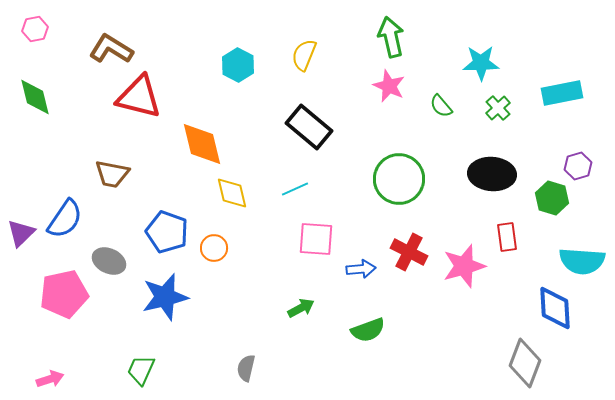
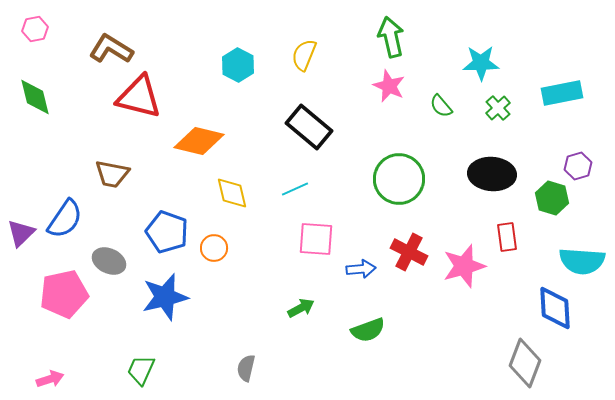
orange diamond at (202, 144): moved 3 px left, 3 px up; rotated 63 degrees counterclockwise
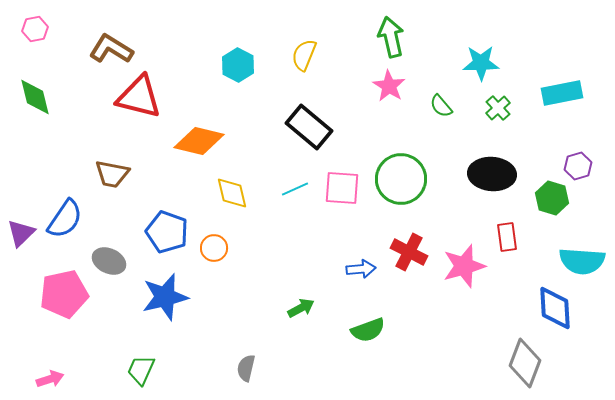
pink star at (389, 86): rotated 8 degrees clockwise
green circle at (399, 179): moved 2 px right
pink square at (316, 239): moved 26 px right, 51 px up
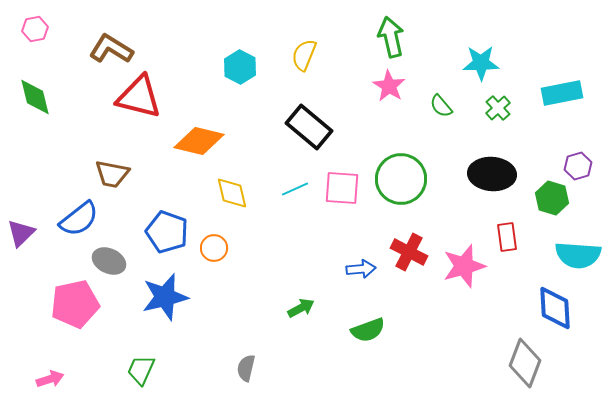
cyan hexagon at (238, 65): moved 2 px right, 2 px down
blue semicircle at (65, 219): moved 14 px right; rotated 18 degrees clockwise
cyan semicircle at (582, 261): moved 4 px left, 6 px up
pink pentagon at (64, 294): moved 11 px right, 10 px down
